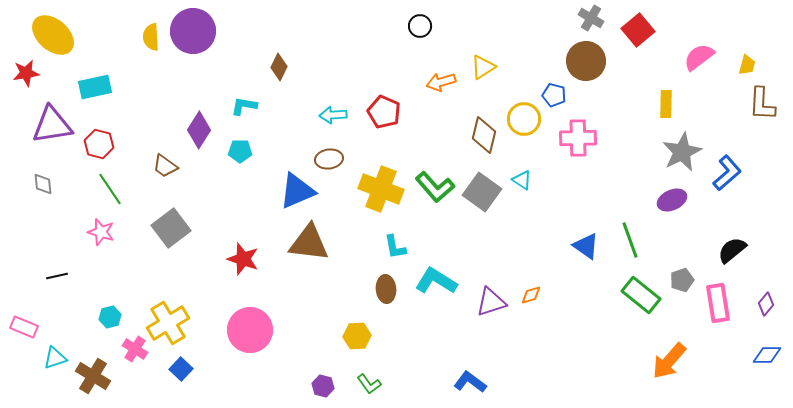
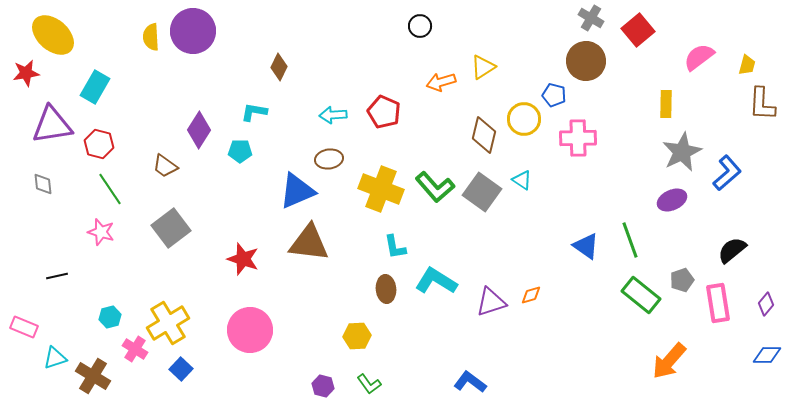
cyan rectangle at (95, 87): rotated 48 degrees counterclockwise
cyan L-shape at (244, 106): moved 10 px right, 6 px down
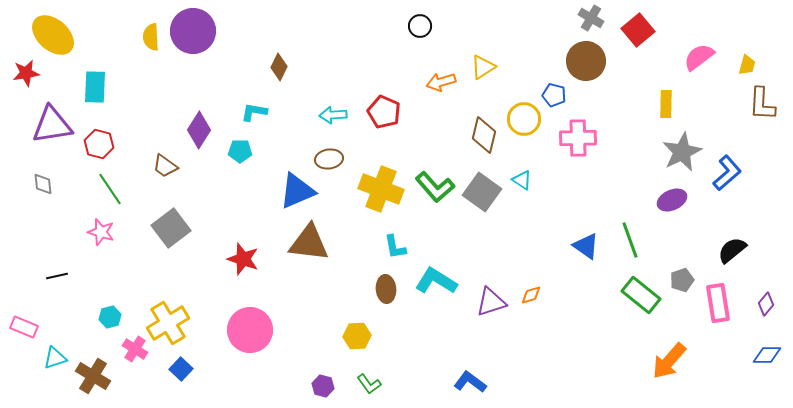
cyan rectangle at (95, 87): rotated 28 degrees counterclockwise
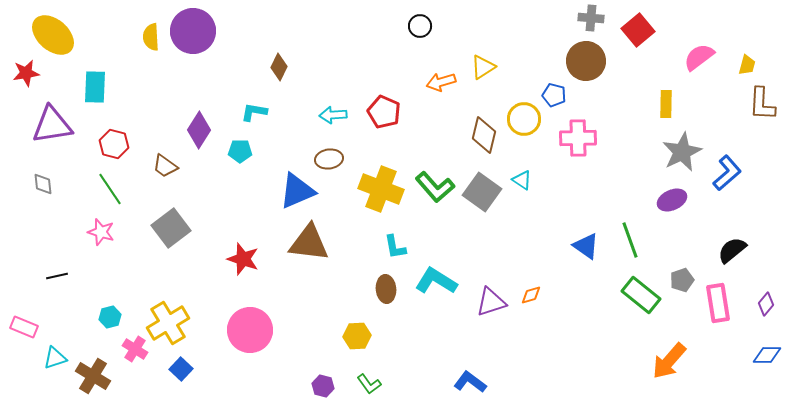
gray cross at (591, 18): rotated 25 degrees counterclockwise
red hexagon at (99, 144): moved 15 px right
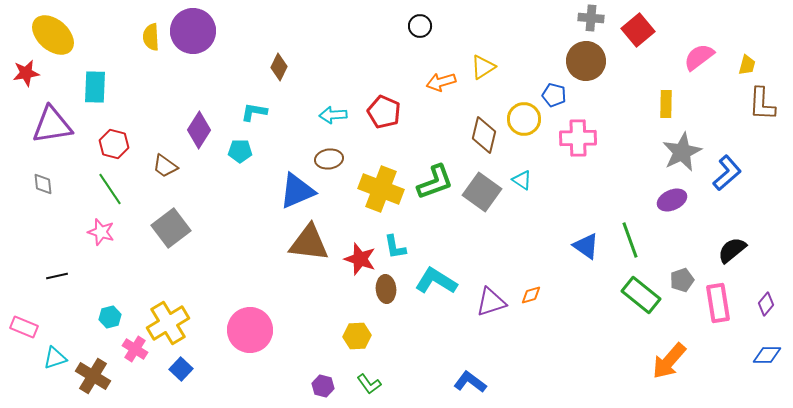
green L-shape at (435, 187): moved 5 px up; rotated 69 degrees counterclockwise
red star at (243, 259): moved 117 px right
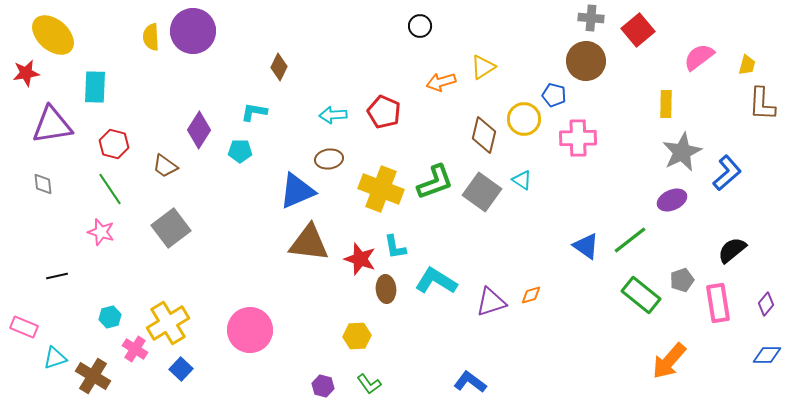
green line at (630, 240): rotated 72 degrees clockwise
